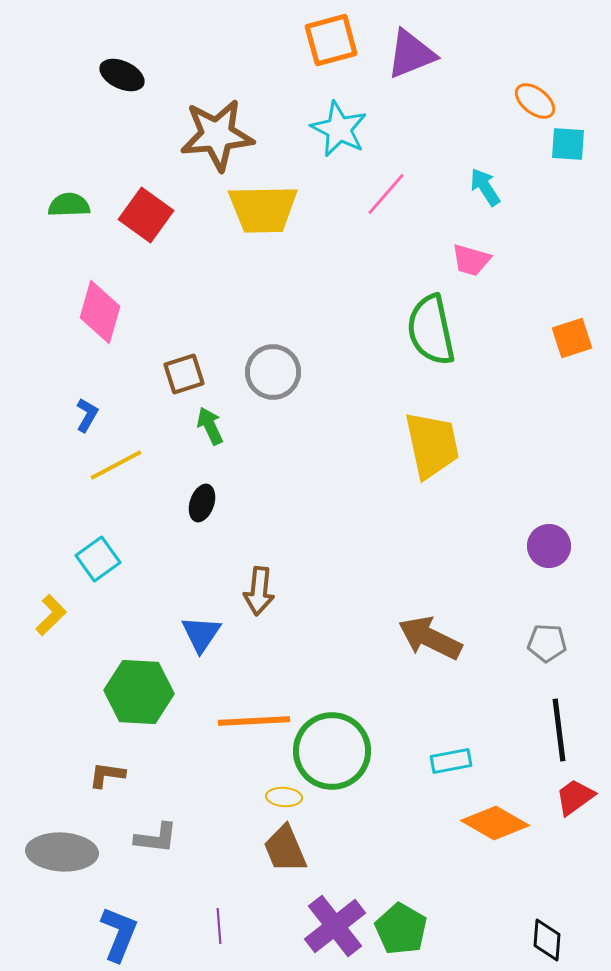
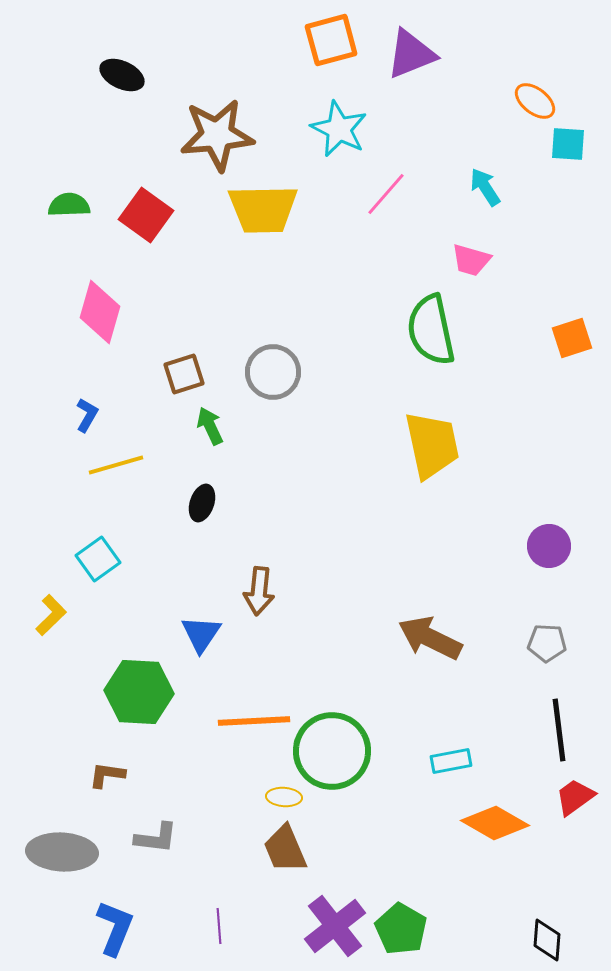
yellow line at (116, 465): rotated 12 degrees clockwise
blue L-shape at (119, 934): moved 4 px left, 6 px up
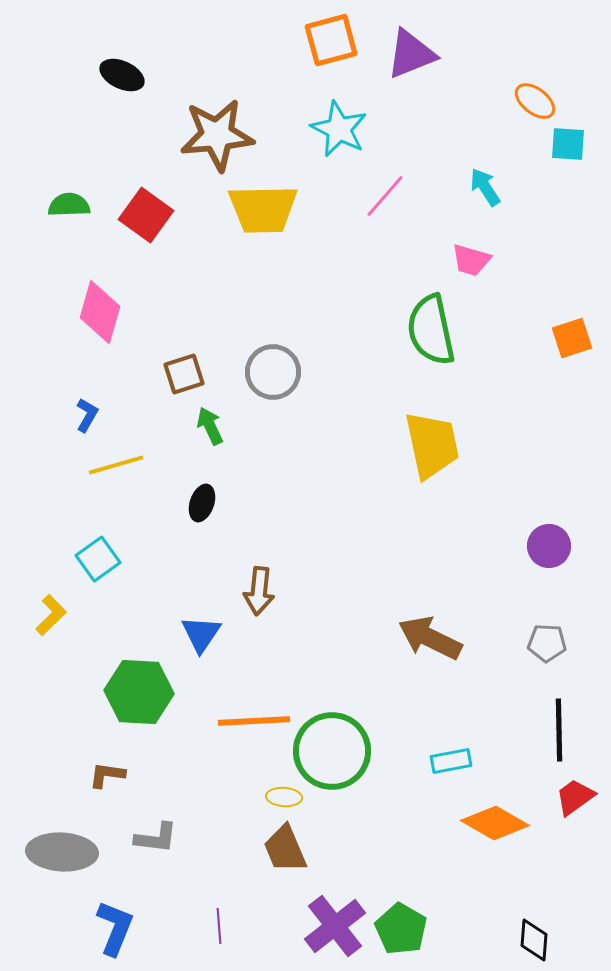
pink line at (386, 194): moved 1 px left, 2 px down
black line at (559, 730): rotated 6 degrees clockwise
black diamond at (547, 940): moved 13 px left
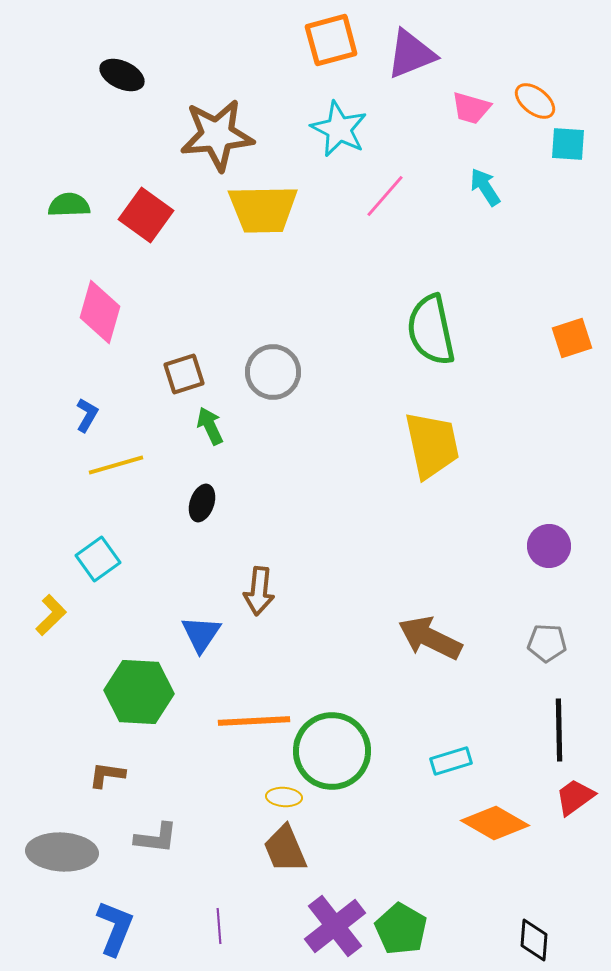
pink trapezoid at (471, 260): moved 152 px up
cyan rectangle at (451, 761): rotated 6 degrees counterclockwise
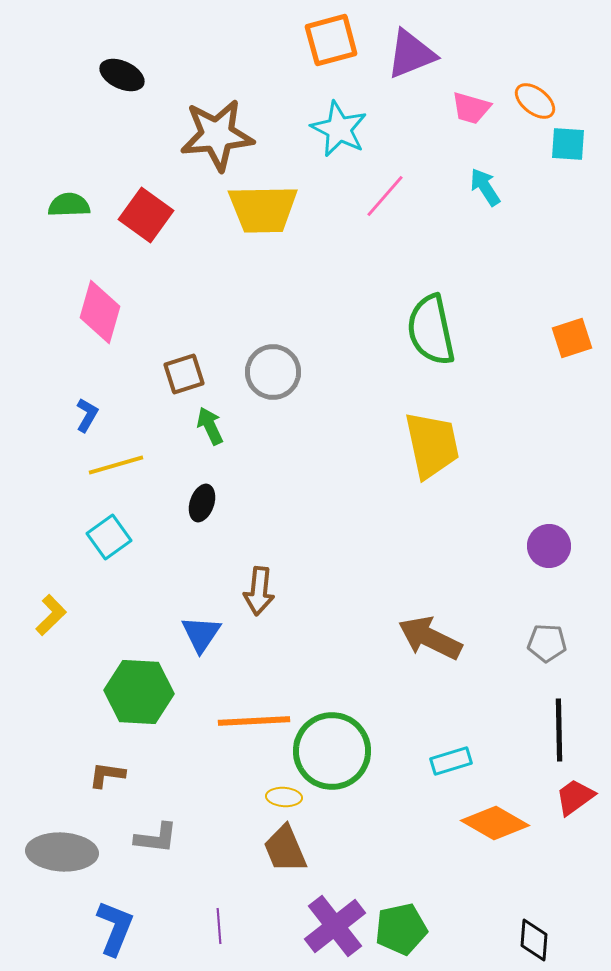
cyan square at (98, 559): moved 11 px right, 22 px up
green pentagon at (401, 929): rotated 30 degrees clockwise
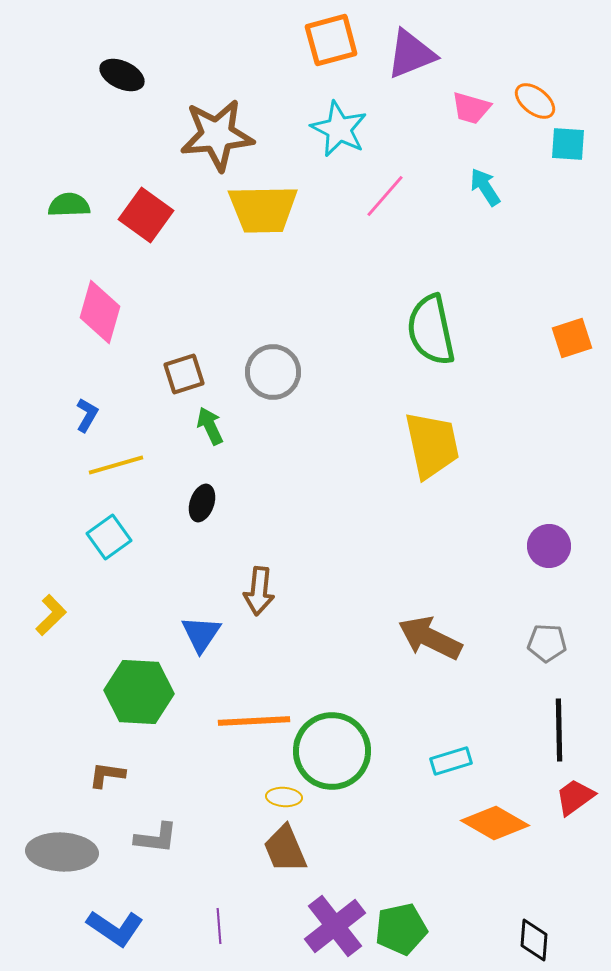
blue L-shape at (115, 928): rotated 102 degrees clockwise
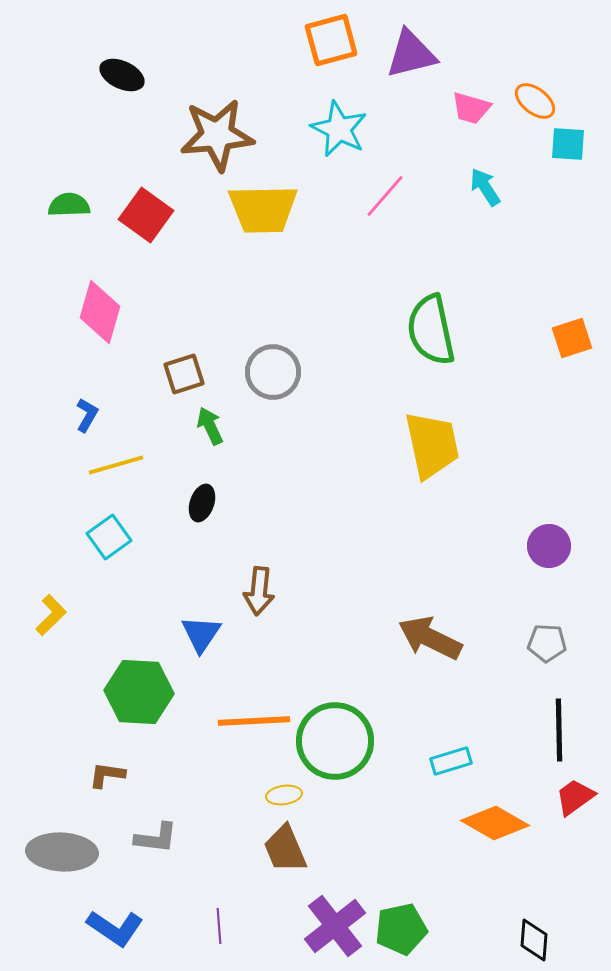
purple triangle at (411, 54): rotated 8 degrees clockwise
green circle at (332, 751): moved 3 px right, 10 px up
yellow ellipse at (284, 797): moved 2 px up; rotated 12 degrees counterclockwise
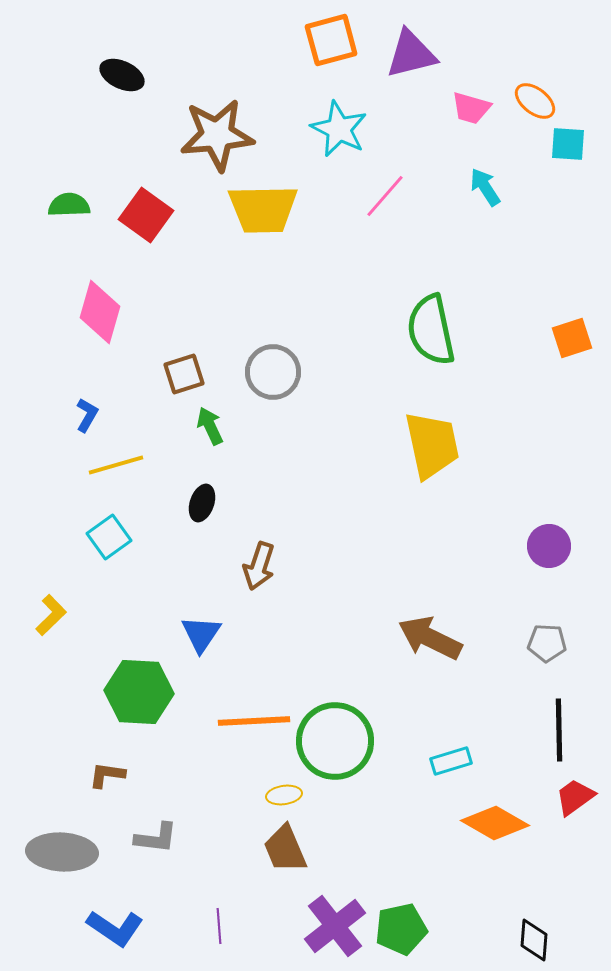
brown arrow at (259, 591): moved 25 px up; rotated 12 degrees clockwise
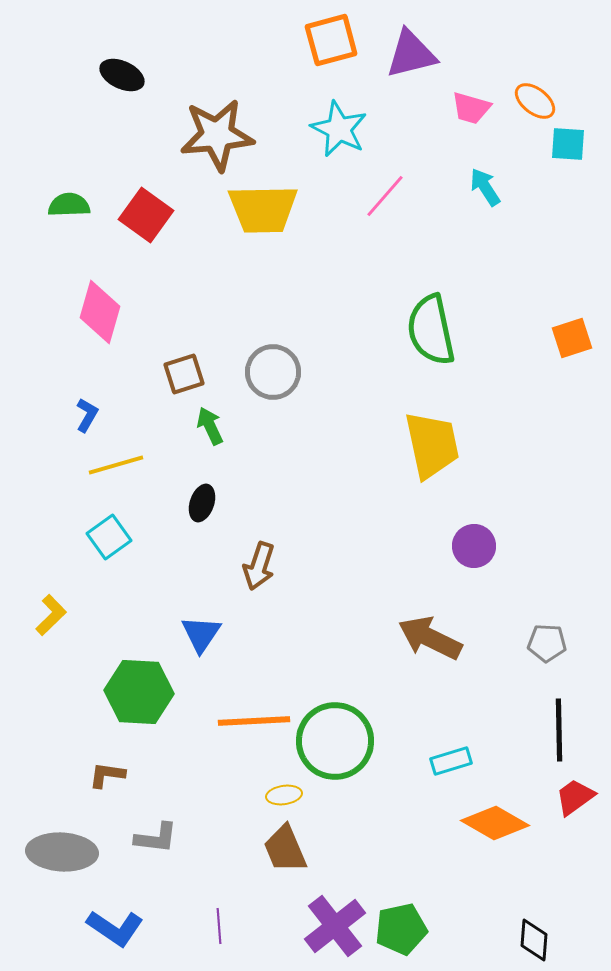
purple circle at (549, 546): moved 75 px left
